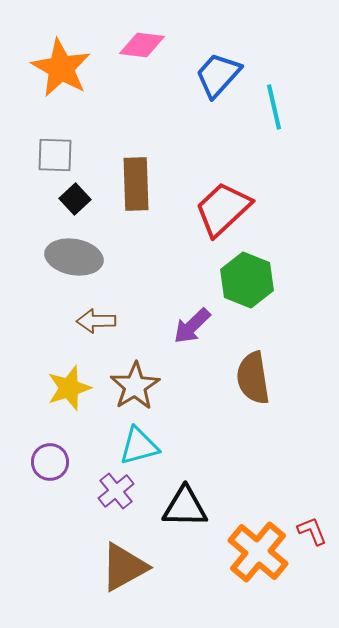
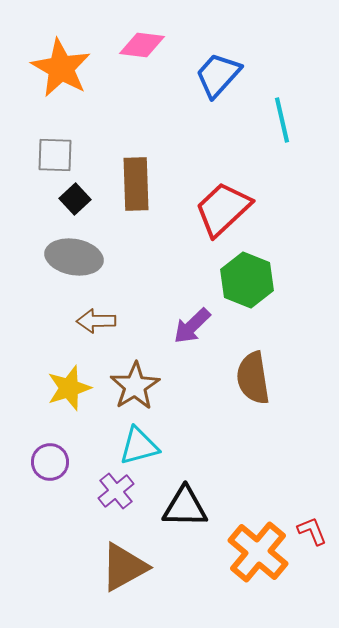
cyan line: moved 8 px right, 13 px down
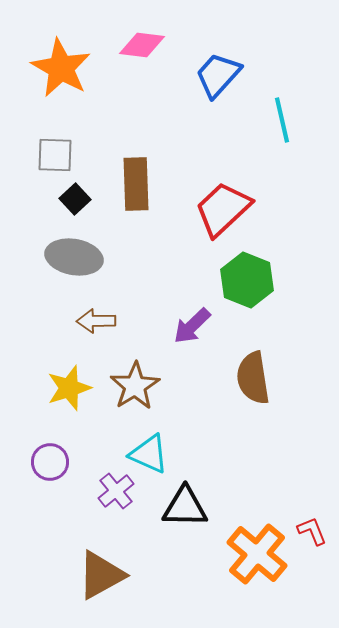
cyan triangle: moved 10 px right, 8 px down; rotated 39 degrees clockwise
orange cross: moved 1 px left, 2 px down
brown triangle: moved 23 px left, 8 px down
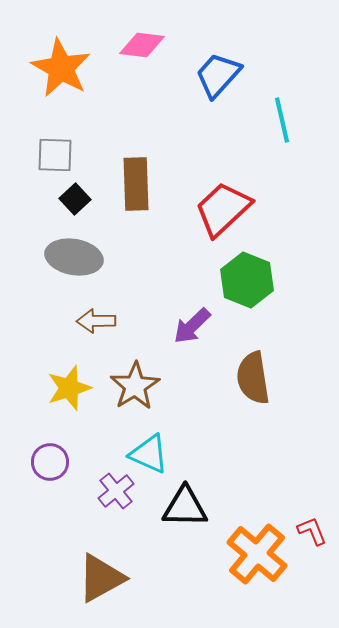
brown triangle: moved 3 px down
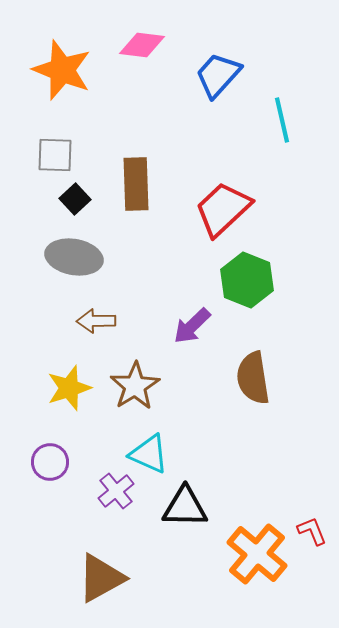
orange star: moved 1 px right, 2 px down; rotated 8 degrees counterclockwise
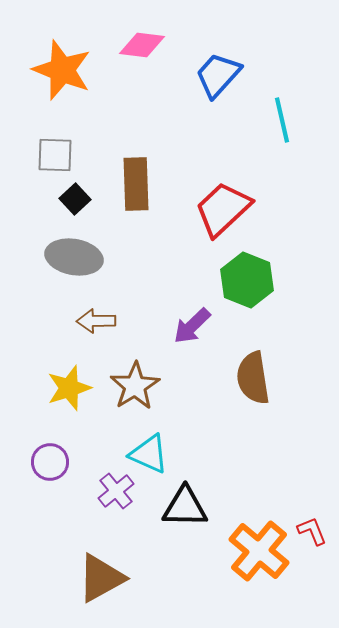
orange cross: moved 2 px right, 3 px up
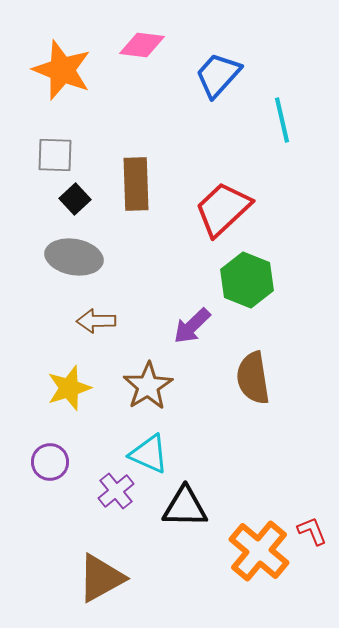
brown star: moved 13 px right
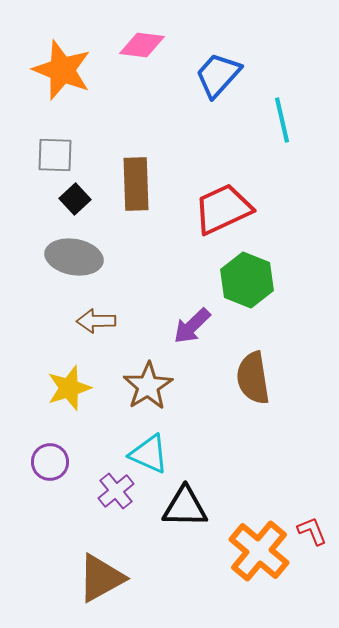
red trapezoid: rotated 18 degrees clockwise
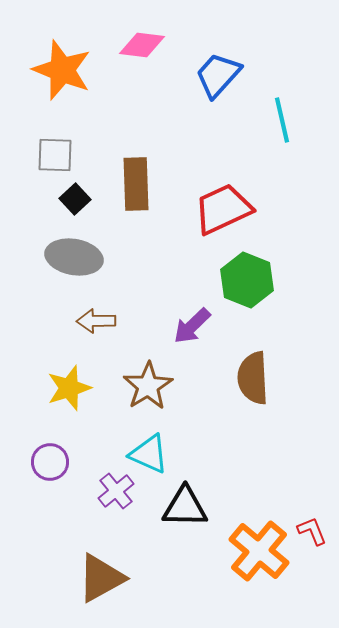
brown semicircle: rotated 6 degrees clockwise
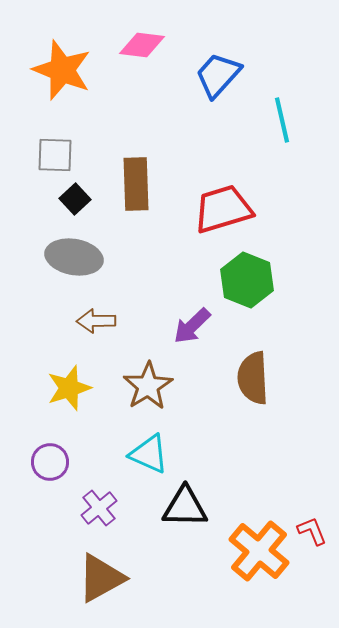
red trapezoid: rotated 8 degrees clockwise
purple cross: moved 17 px left, 17 px down
